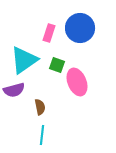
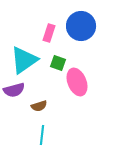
blue circle: moved 1 px right, 2 px up
green square: moved 1 px right, 2 px up
brown semicircle: moved 1 px left, 1 px up; rotated 84 degrees clockwise
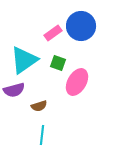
pink rectangle: moved 4 px right; rotated 36 degrees clockwise
pink ellipse: rotated 52 degrees clockwise
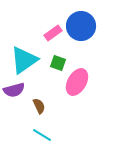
brown semicircle: rotated 98 degrees counterclockwise
cyan line: rotated 66 degrees counterclockwise
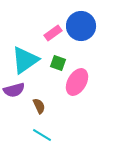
cyan triangle: moved 1 px right
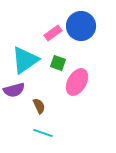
cyan line: moved 1 px right, 2 px up; rotated 12 degrees counterclockwise
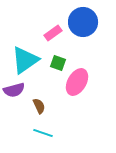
blue circle: moved 2 px right, 4 px up
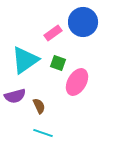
purple semicircle: moved 1 px right, 6 px down
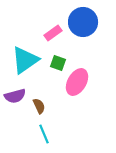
cyan line: moved 1 px right, 1 px down; rotated 48 degrees clockwise
